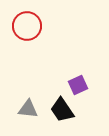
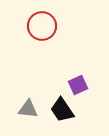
red circle: moved 15 px right
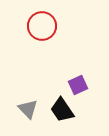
gray triangle: rotated 40 degrees clockwise
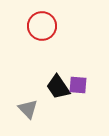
purple square: rotated 30 degrees clockwise
black trapezoid: moved 4 px left, 23 px up
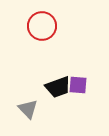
black trapezoid: rotated 76 degrees counterclockwise
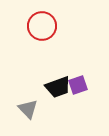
purple square: rotated 24 degrees counterclockwise
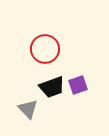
red circle: moved 3 px right, 23 px down
black trapezoid: moved 6 px left
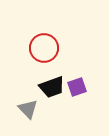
red circle: moved 1 px left, 1 px up
purple square: moved 1 px left, 2 px down
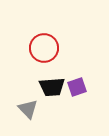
black trapezoid: rotated 16 degrees clockwise
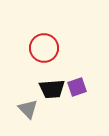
black trapezoid: moved 2 px down
